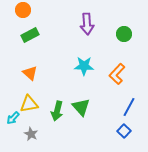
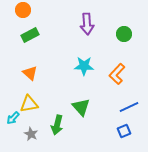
blue line: rotated 36 degrees clockwise
green arrow: moved 14 px down
blue square: rotated 24 degrees clockwise
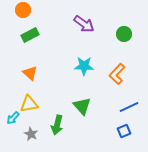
purple arrow: moved 3 px left; rotated 50 degrees counterclockwise
green triangle: moved 1 px right, 1 px up
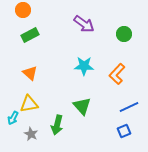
cyan arrow: rotated 16 degrees counterclockwise
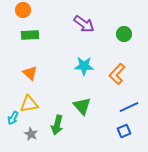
green rectangle: rotated 24 degrees clockwise
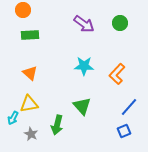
green circle: moved 4 px left, 11 px up
blue line: rotated 24 degrees counterclockwise
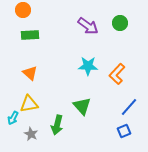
purple arrow: moved 4 px right, 2 px down
cyan star: moved 4 px right
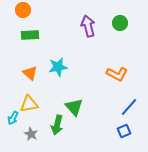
purple arrow: rotated 140 degrees counterclockwise
cyan star: moved 30 px left, 1 px down; rotated 12 degrees counterclockwise
orange L-shape: rotated 105 degrees counterclockwise
green triangle: moved 8 px left, 1 px down
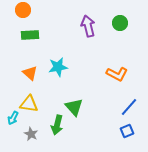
yellow triangle: rotated 18 degrees clockwise
blue square: moved 3 px right
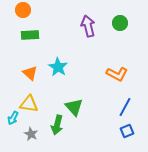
cyan star: rotated 30 degrees counterclockwise
blue line: moved 4 px left; rotated 12 degrees counterclockwise
